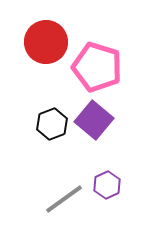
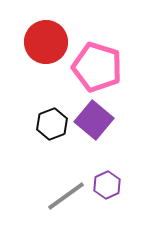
gray line: moved 2 px right, 3 px up
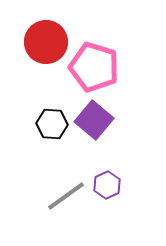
pink pentagon: moved 3 px left
black hexagon: rotated 24 degrees clockwise
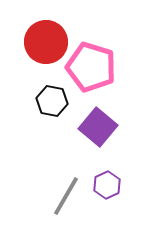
pink pentagon: moved 3 px left
purple square: moved 4 px right, 7 px down
black hexagon: moved 23 px up; rotated 8 degrees clockwise
gray line: rotated 24 degrees counterclockwise
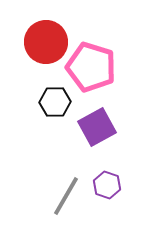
black hexagon: moved 3 px right, 1 px down; rotated 12 degrees counterclockwise
purple square: moved 1 px left; rotated 21 degrees clockwise
purple hexagon: rotated 16 degrees counterclockwise
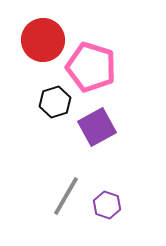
red circle: moved 3 px left, 2 px up
black hexagon: rotated 16 degrees counterclockwise
purple hexagon: moved 20 px down
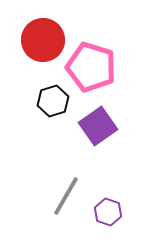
black hexagon: moved 2 px left, 1 px up
purple square: moved 1 px right, 1 px up; rotated 6 degrees counterclockwise
purple hexagon: moved 1 px right, 7 px down
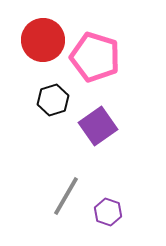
pink pentagon: moved 4 px right, 10 px up
black hexagon: moved 1 px up
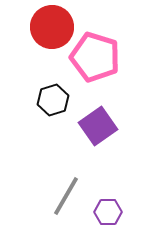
red circle: moved 9 px right, 13 px up
purple hexagon: rotated 20 degrees counterclockwise
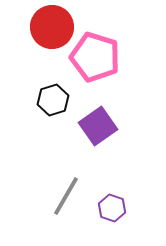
purple hexagon: moved 4 px right, 4 px up; rotated 20 degrees clockwise
